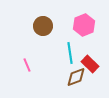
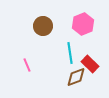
pink hexagon: moved 1 px left, 1 px up
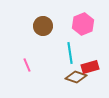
red rectangle: moved 3 px down; rotated 60 degrees counterclockwise
brown diamond: rotated 40 degrees clockwise
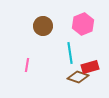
pink line: rotated 32 degrees clockwise
brown diamond: moved 2 px right
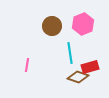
brown circle: moved 9 px right
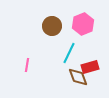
cyan line: moved 1 px left; rotated 35 degrees clockwise
brown diamond: rotated 50 degrees clockwise
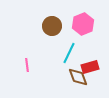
pink line: rotated 16 degrees counterclockwise
